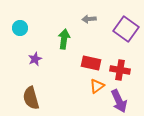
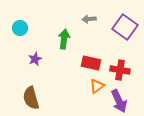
purple square: moved 1 px left, 2 px up
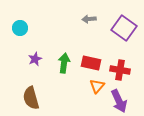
purple square: moved 1 px left, 1 px down
green arrow: moved 24 px down
orange triangle: rotated 14 degrees counterclockwise
